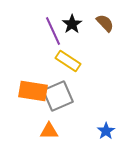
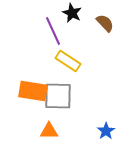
black star: moved 11 px up; rotated 12 degrees counterclockwise
gray square: rotated 24 degrees clockwise
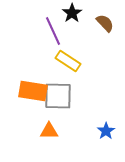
black star: rotated 12 degrees clockwise
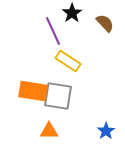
gray square: rotated 8 degrees clockwise
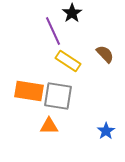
brown semicircle: moved 31 px down
orange rectangle: moved 4 px left
orange triangle: moved 5 px up
